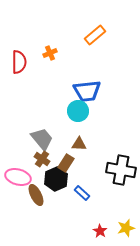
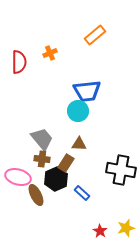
brown cross: rotated 28 degrees counterclockwise
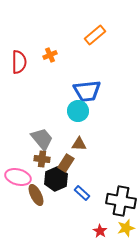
orange cross: moved 2 px down
black cross: moved 31 px down
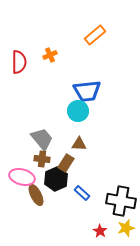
pink ellipse: moved 4 px right
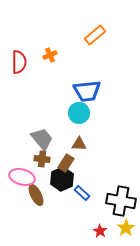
cyan circle: moved 1 px right, 2 px down
black hexagon: moved 6 px right
yellow star: rotated 18 degrees counterclockwise
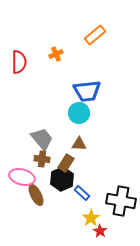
orange cross: moved 6 px right, 1 px up
yellow star: moved 35 px left, 10 px up
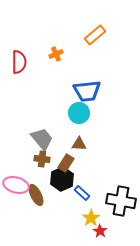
pink ellipse: moved 6 px left, 8 px down
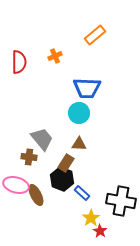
orange cross: moved 1 px left, 2 px down
blue trapezoid: moved 3 px up; rotated 8 degrees clockwise
brown cross: moved 13 px left, 2 px up
black hexagon: rotated 15 degrees counterclockwise
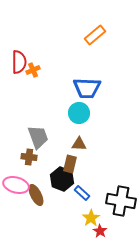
orange cross: moved 22 px left, 14 px down
gray trapezoid: moved 4 px left, 2 px up; rotated 20 degrees clockwise
brown rectangle: moved 4 px right, 1 px down; rotated 18 degrees counterclockwise
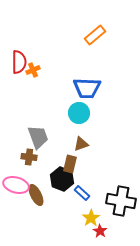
brown triangle: moved 2 px right; rotated 21 degrees counterclockwise
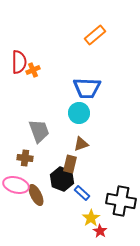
gray trapezoid: moved 1 px right, 6 px up
brown cross: moved 4 px left, 1 px down
